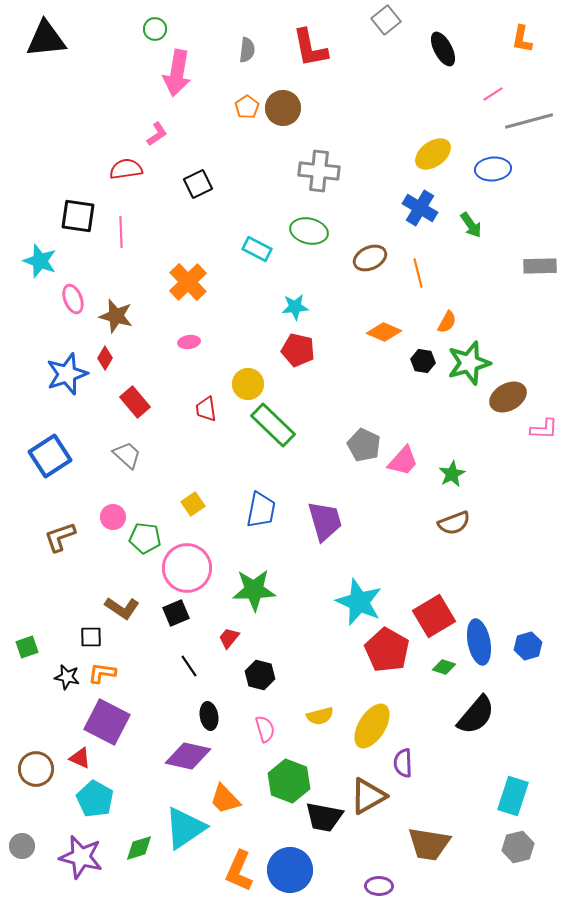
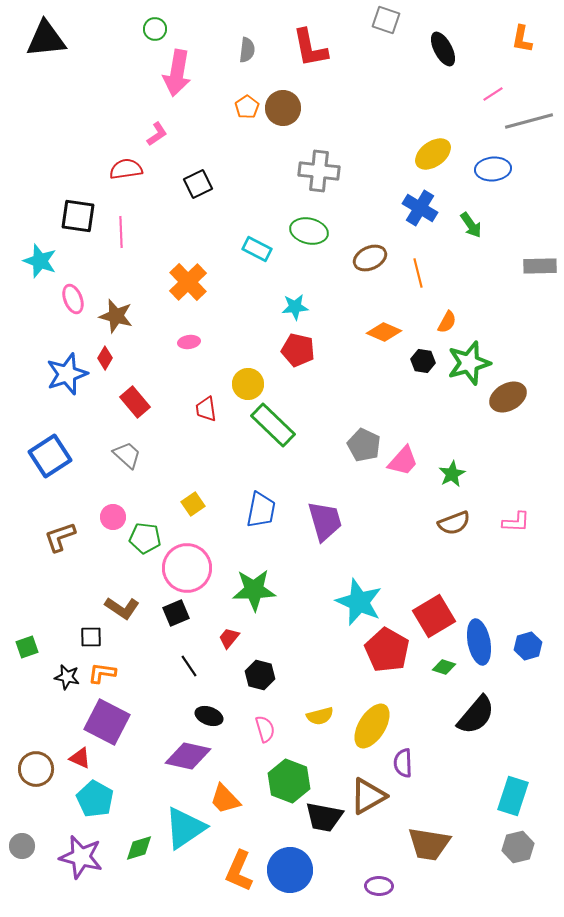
gray square at (386, 20): rotated 32 degrees counterclockwise
pink L-shape at (544, 429): moved 28 px left, 93 px down
black ellipse at (209, 716): rotated 60 degrees counterclockwise
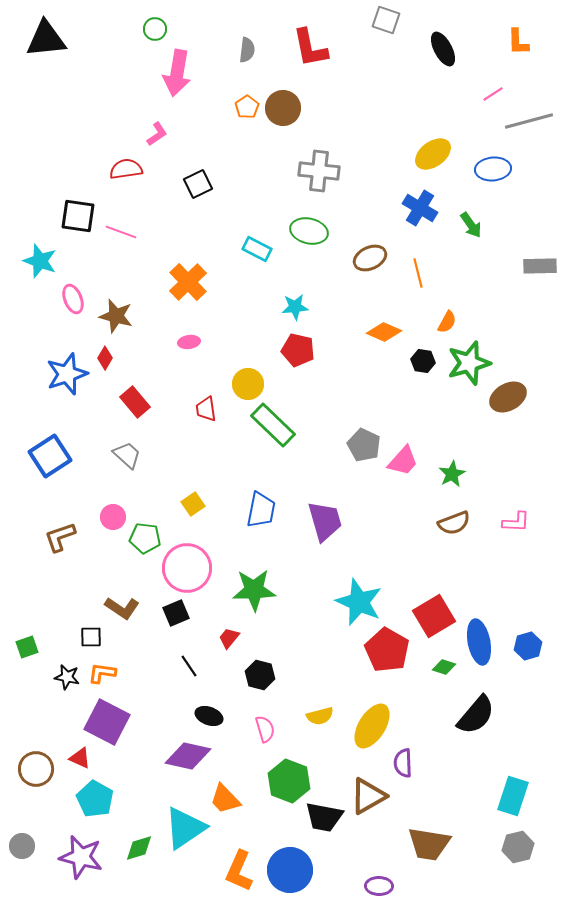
orange L-shape at (522, 39): moved 4 px left, 3 px down; rotated 12 degrees counterclockwise
pink line at (121, 232): rotated 68 degrees counterclockwise
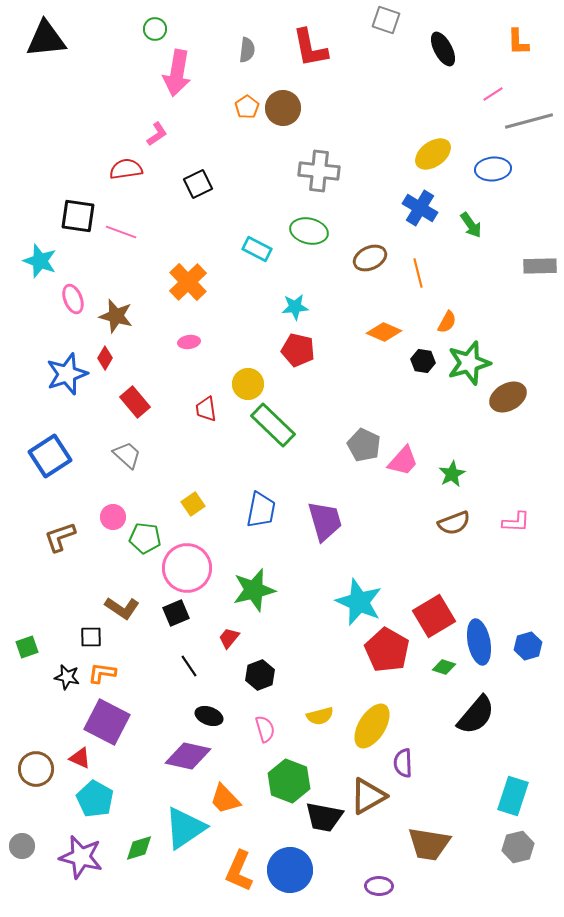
green star at (254, 590): rotated 12 degrees counterclockwise
black hexagon at (260, 675): rotated 24 degrees clockwise
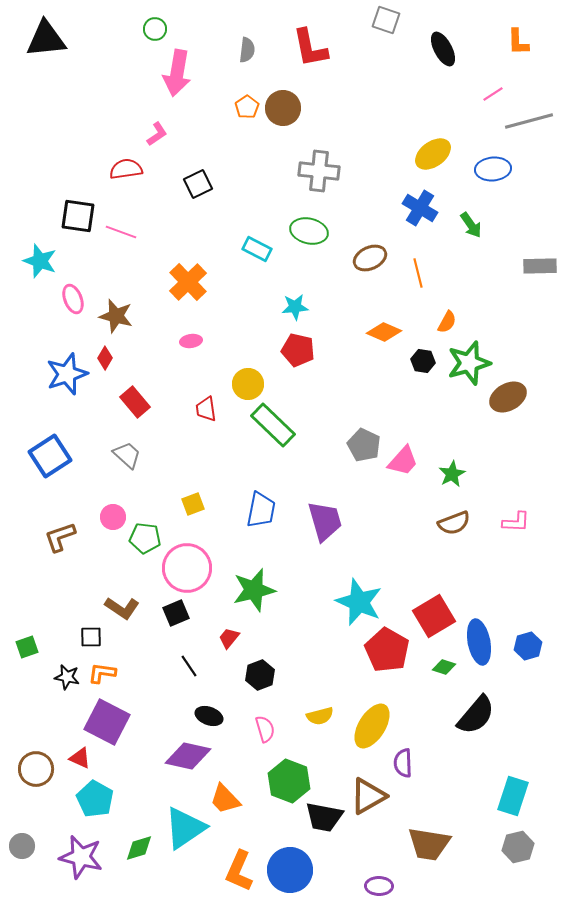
pink ellipse at (189, 342): moved 2 px right, 1 px up
yellow square at (193, 504): rotated 15 degrees clockwise
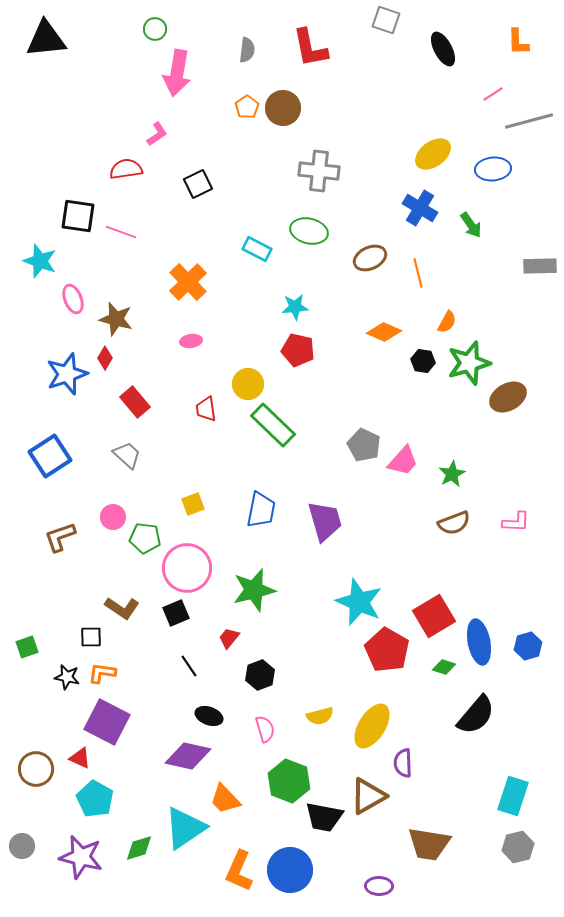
brown star at (116, 316): moved 3 px down
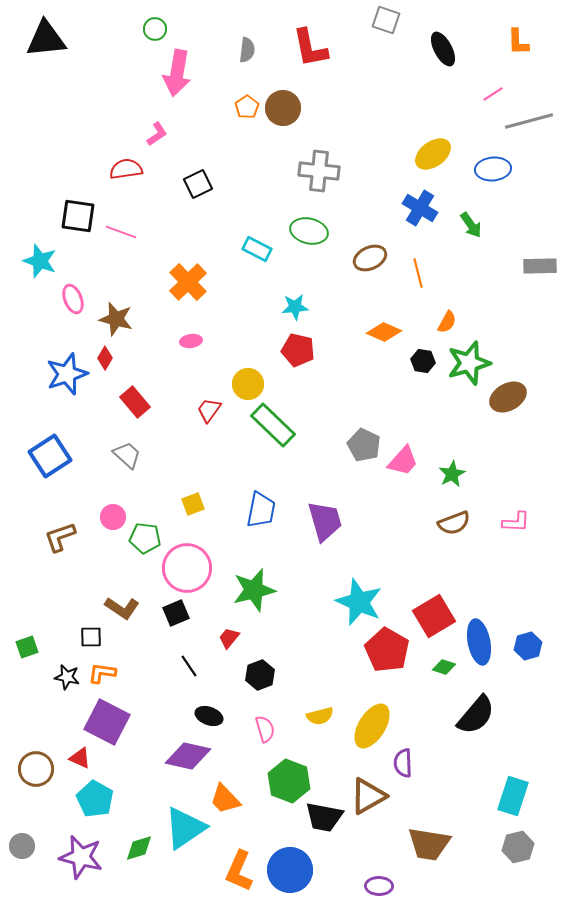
red trapezoid at (206, 409): moved 3 px right, 1 px down; rotated 44 degrees clockwise
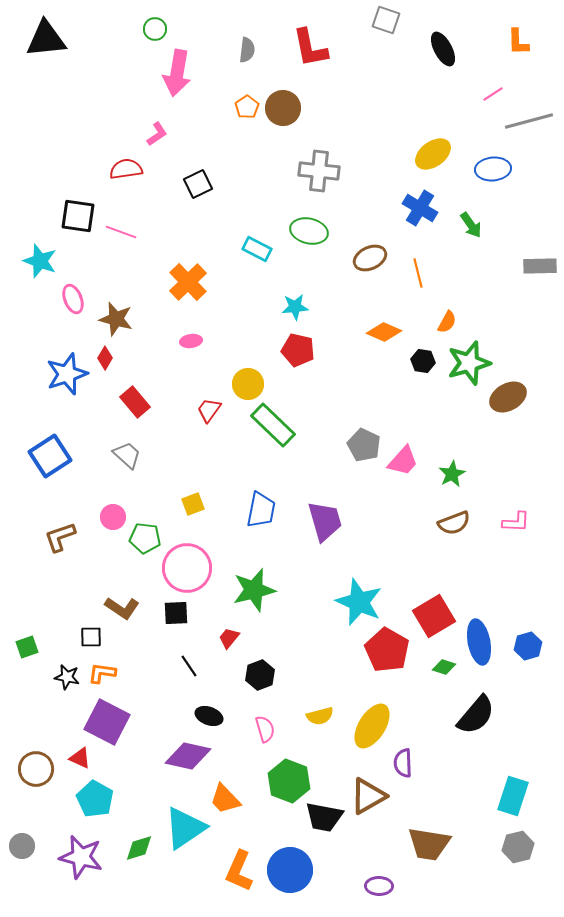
black square at (176, 613): rotated 20 degrees clockwise
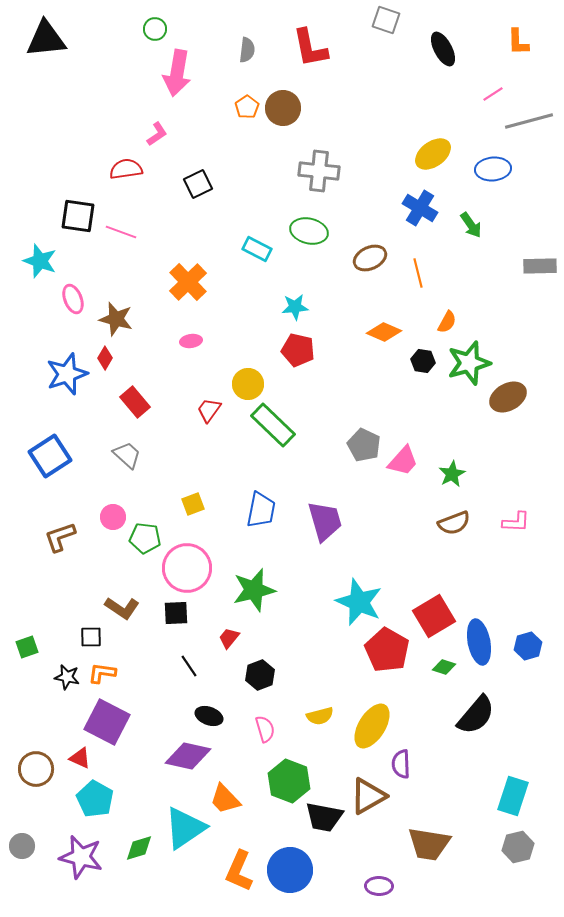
purple semicircle at (403, 763): moved 2 px left, 1 px down
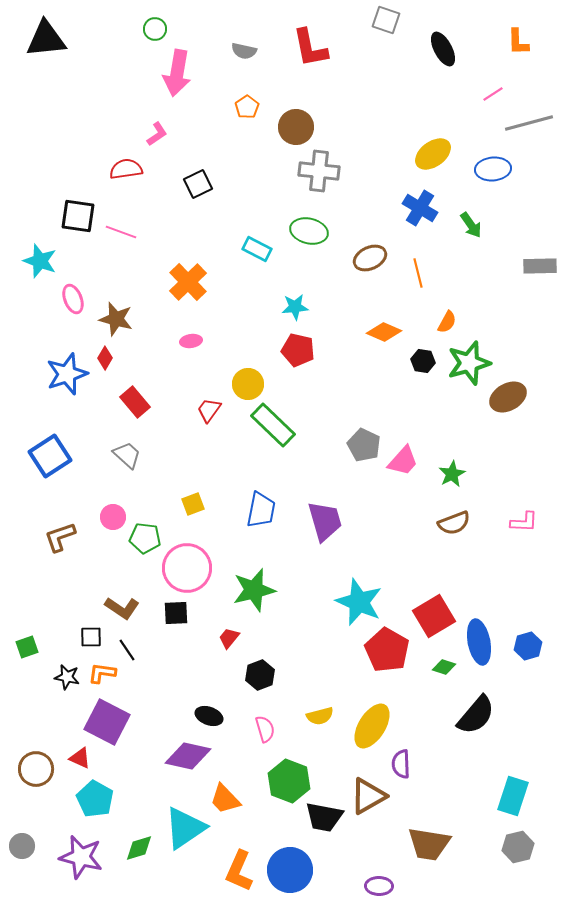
gray semicircle at (247, 50): moved 3 px left, 1 px down; rotated 95 degrees clockwise
brown circle at (283, 108): moved 13 px right, 19 px down
gray line at (529, 121): moved 2 px down
pink L-shape at (516, 522): moved 8 px right
black line at (189, 666): moved 62 px left, 16 px up
